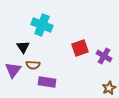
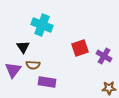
brown star: rotated 24 degrees clockwise
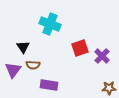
cyan cross: moved 8 px right, 1 px up
purple cross: moved 2 px left; rotated 14 degrees clockwise
purple rectangle: moved 2 px right, 3 px down
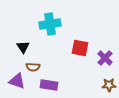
cyan cross: rotated 30 degrees counterclockwise
red square: rotated 30 degrees clockwise
purple cross: moved 3 px right, 2 px down
brown semicircle: moved 2 px down
purple triangle: moved 4 px right, 11 px down; rotated 48 degrees counterclockwise
brown star: moved 3 px up
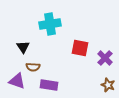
brown star: moved 1 px left; rotated 24 degrees clockwise
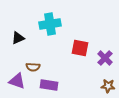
black triangle: moved 5 px left, 9 px up; rotated 40 degrees clockwise
brown star: moved 1 px down; rotated 16 degrees counterclockwise
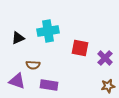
cyan cross: moved 2 px left, 7 px down
brown semicircle: moved 2 px up
brown star: rotated 16 degrees counterclockwise
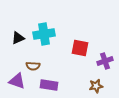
cyan cross: moved 4 px left, 3 px down
purple cross: moved 3 px down; rotated 28 degrees clockwise
brown semicircle: moved 1 px down
brown star: moved 12 px left
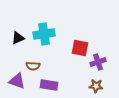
purple cross: moved 7 px left, 1 px down
brown star: rotated 16 degrees clockwise
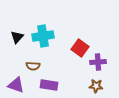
cyan cross: moved 1 px left, 2 px down
black triangle: moved 1 px left, 1 px up; rotated 24 degrees counterclockwise
red square: rotated 24 degrees clockwise
purple cross: rotated 14 degrees clockwise
purple triangle: moved 1 px left, 4 px down
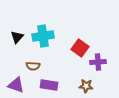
brown star: moved 10 px left
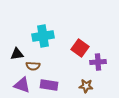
black triangle: moved 17 px down; rotated 40 degrees clockwise
purple triangle: moved 6 px right
